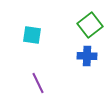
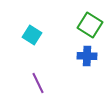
green square: rotated 20 degrees counterclockwise
cyan square: rotated 24 degrees clockwise
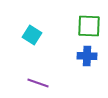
green square: moved 1 px left, 1 px down; rotated 30 degrees counterclockwise
purple line: rotated 45 degrees counterclockwise
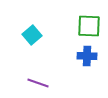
cyan square: rotated 18 degrees clockwise
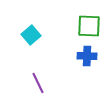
cyan square: moved 1 px left
purple line: rotated 45 degrees clockwise
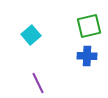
green square: rotated 15 degrees counterclockwise
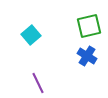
blue cross: rotated 30 degrees clockwise
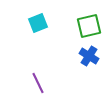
cyan square: moved 7 px right, 12 px up; rotated 18 degrees clockwise
blue cross: moved 2 px right
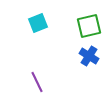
purple line: moved 1 px left, 1 px up
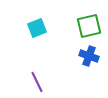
cyan square: moved 1 px left, 5 px down
blue cross: rotated 12 degrees counterclockwise
